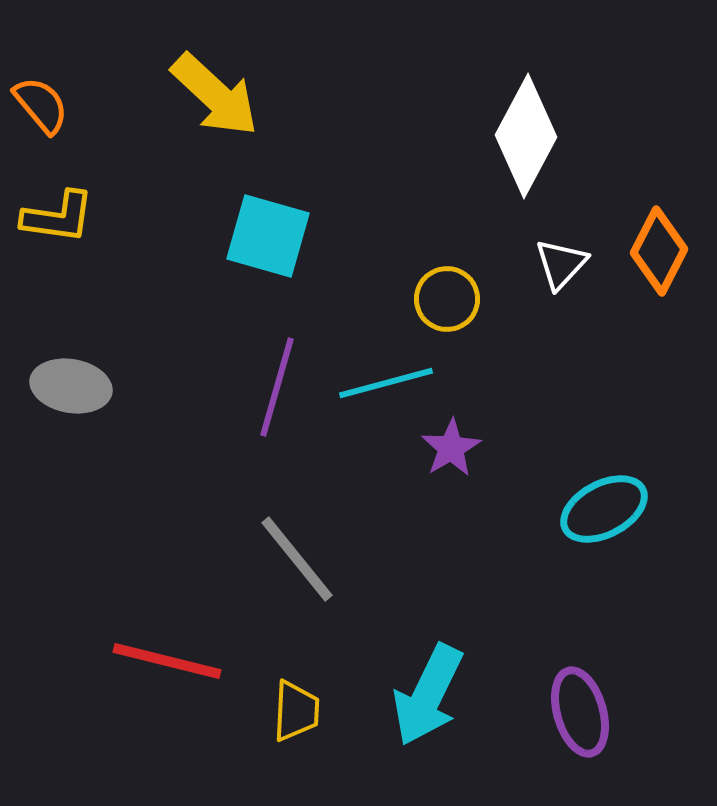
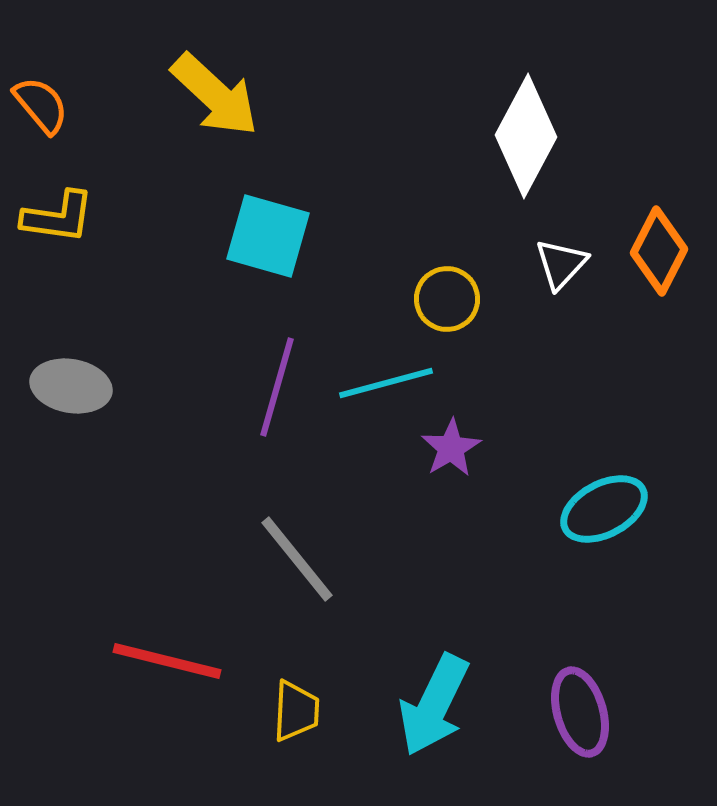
cyan arrow: moved 6 px right, 10 px down
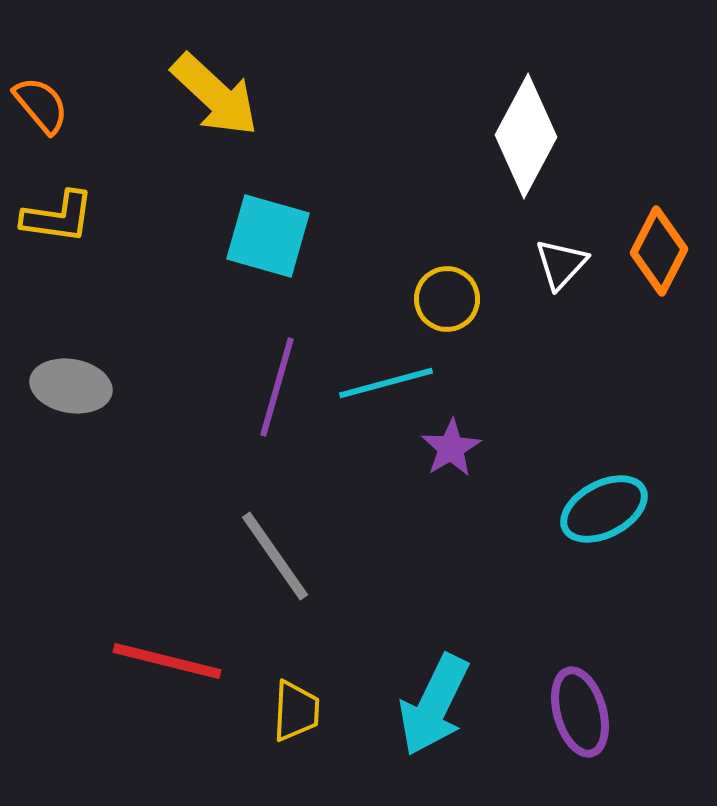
gray line: moved 22 px left, 3 px up; rotated 4 degrees clockwise
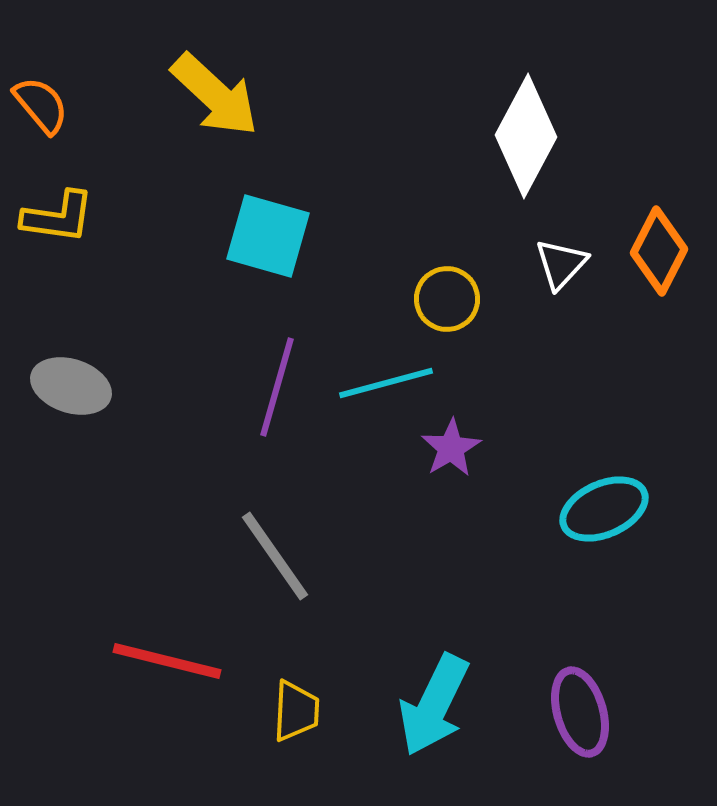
gray ellipse: rotated 8 degrees clockwise
cyan ellipse: rotated 4 degrees clockwise
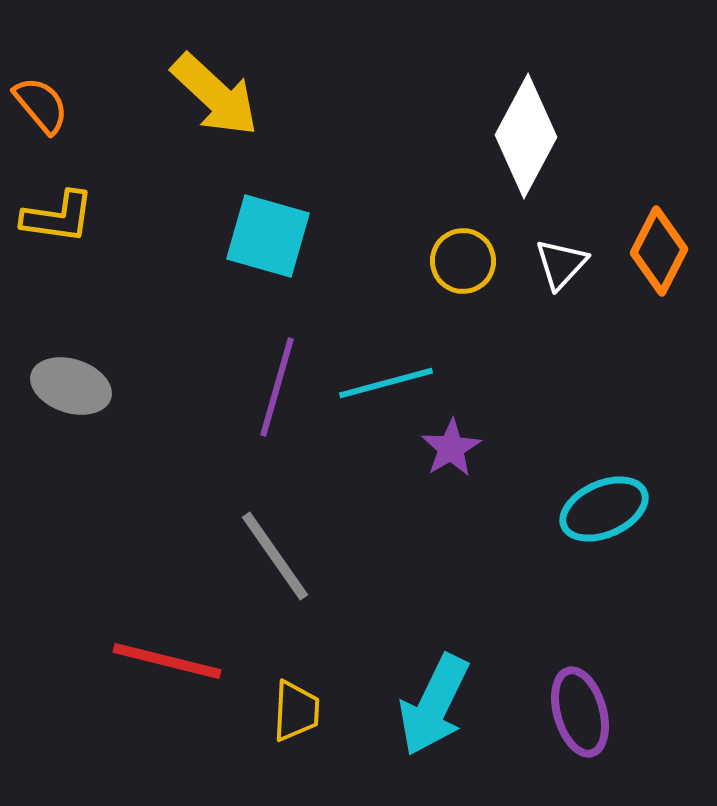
yellow circle: moved 16 px right, 38 px up
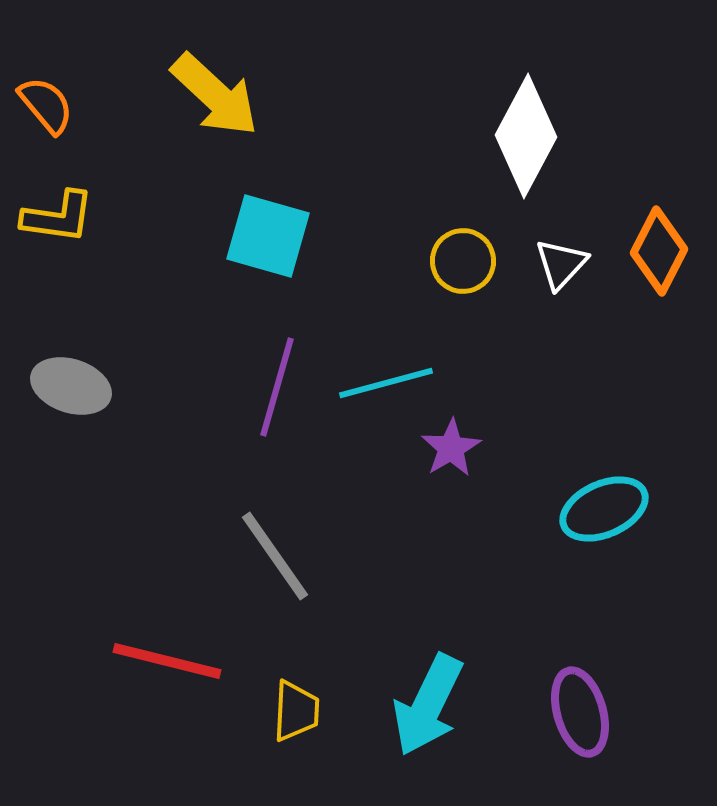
orange semicircle: moved 5 px right
cyan arrow: moved 6 px left
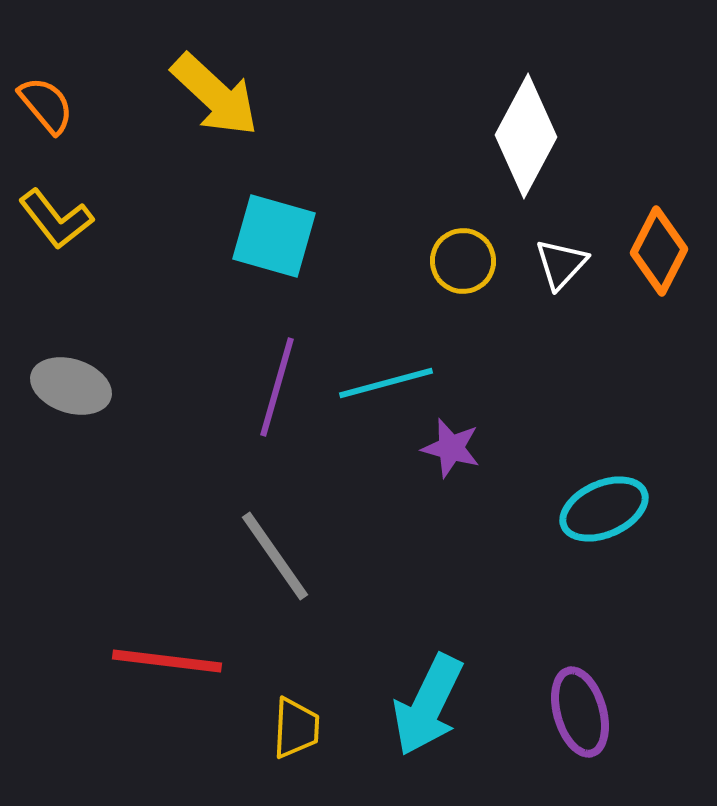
yellow L-shape: moved 2 px left, 2 px down; rotated 44 degrees clockwise
cyan square: moved 6 px right
purple star: rotated 26 degrees counterclockwise
red line: rotated 7 degrees counterclockwise
yellow trapezoid: moved 17 px down
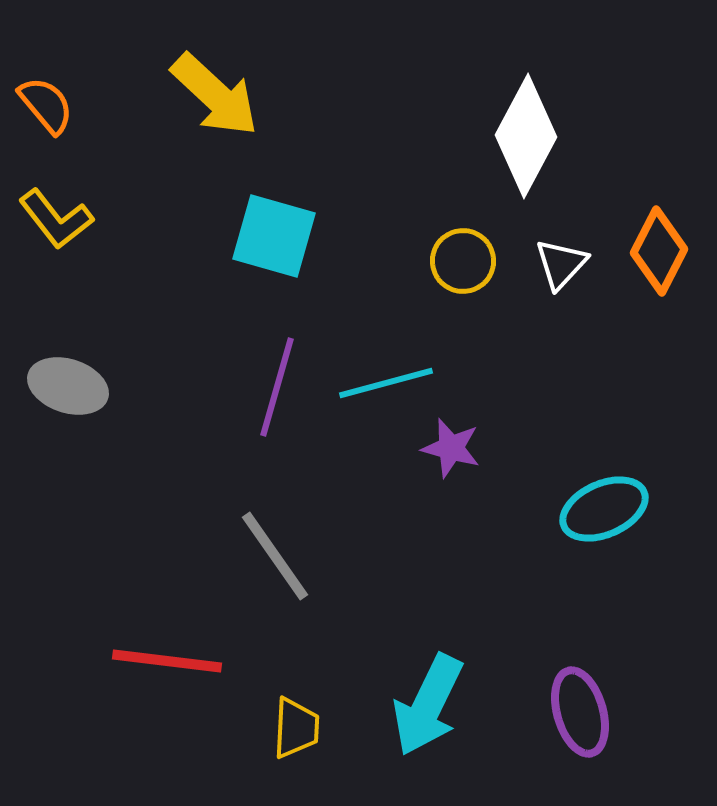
gray ellipse: moved 3 px left
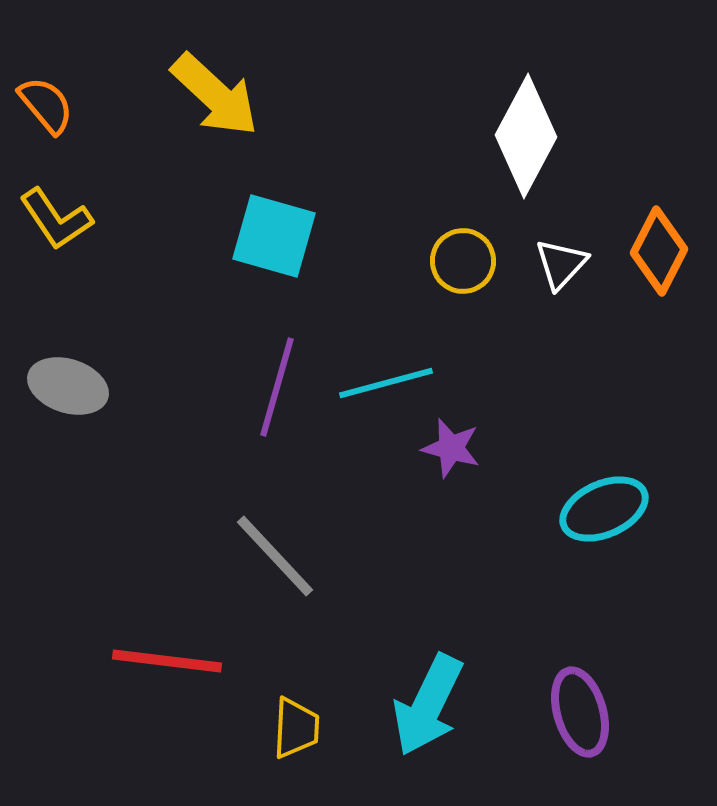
yellow L-shape: rotated 4 degrees clockwise
gray line: rotated 8 degrees counterclockwise
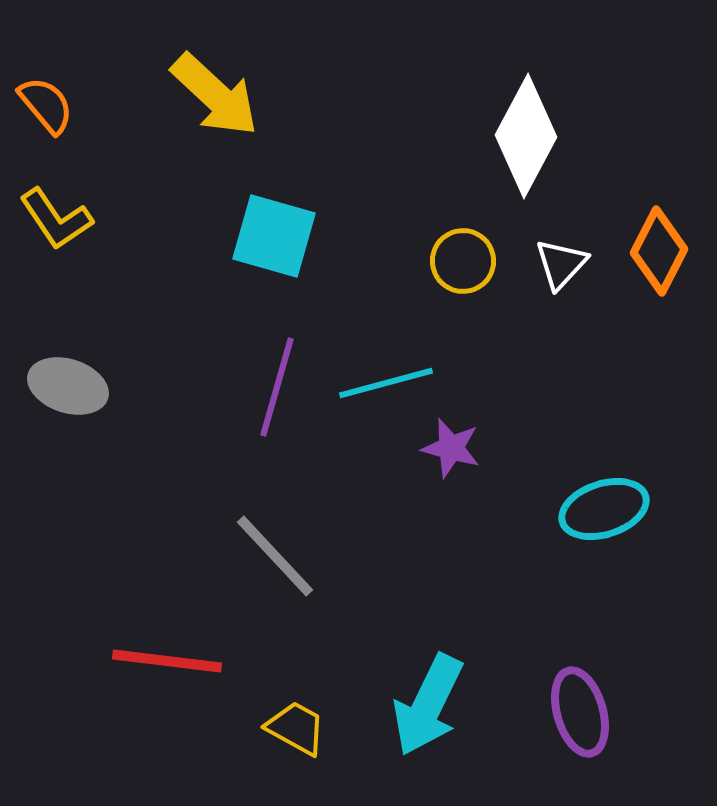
cyan ellipse: rotated 6 degrees clockwise
yellow trapezoid: rotated 64 degrees counterclockwise
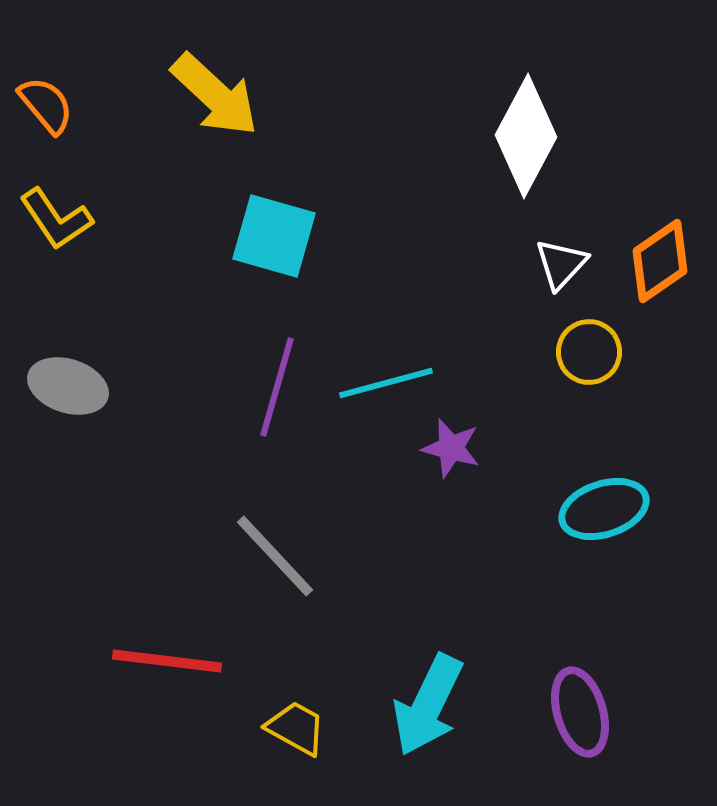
orange diamond: moved 1 px right, 10 px down; rotated 28 degrees clockwise
yellow circle: moved 126 px right, 91 px down
